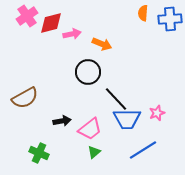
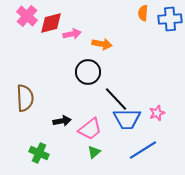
pink cross: rotated 15 degrees counterclockwise
orange arrow: rotated 12 degrees counterclockwise
brown semicircle: rotated 64 degrees counterclockwise
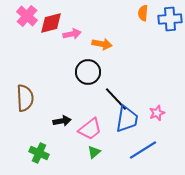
blue trapezoid: rotated 80 degrees counterclockwise
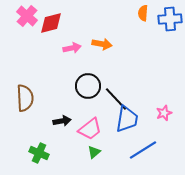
pink arrow: moved 14 px down
black circle: moved 14 px down
pink star: moved 7 px right
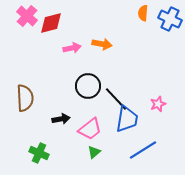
blue cross: rotated 30 degrees clockwise
pink star: moved 6 px left, 9 px up
black arrow: moved 1 px left, 2 px up
